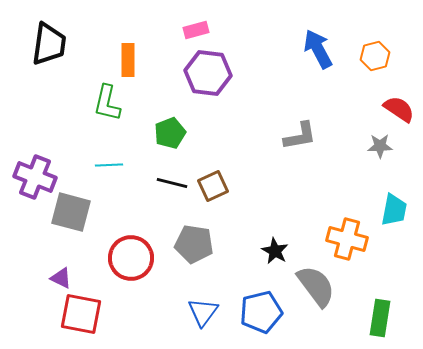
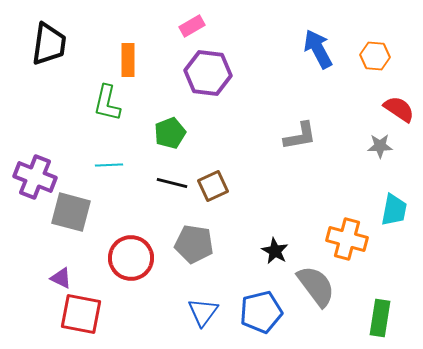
pink rectangle: moved 4 px left, 4 px up; rotated 15 degrees counterclockwise
orange hexagon: rotated 20 degrees clockwise
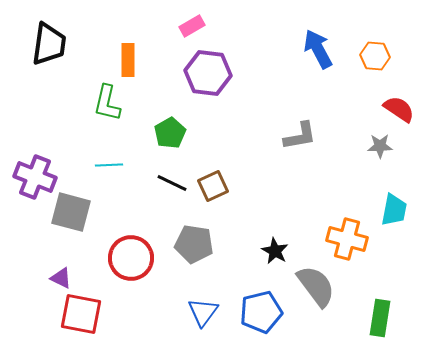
green pentagon: rotated 8 degrees counterclockwise
black line: rotated 12 degrees clockwise
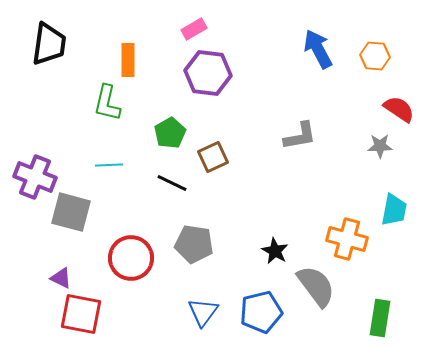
pink rectangle: moved 2 px right, 3 px down
brown square: moved 29 px up
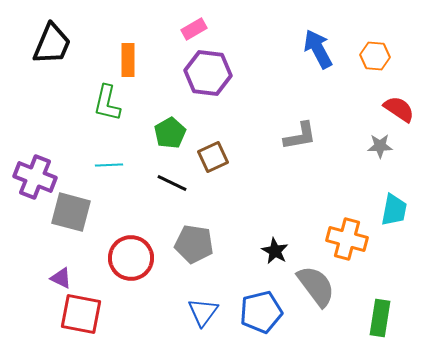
black trapezoid: moved 3 px right; rotated 15 degrees clockwise
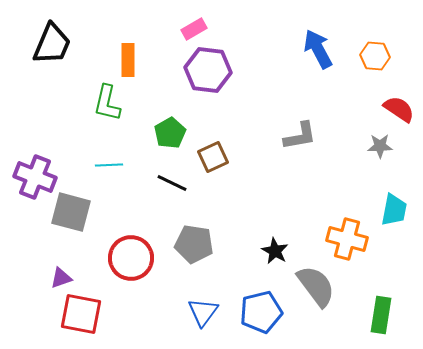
purple hexagon: moved 3 px up
purple triangle: rotated 45 degrees counterclockwise
green rectangle: moved 1 px right, 3 px up
